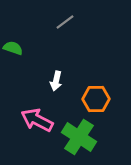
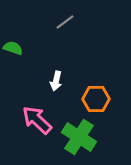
pink arrow: rotated 16 degrees clockwise
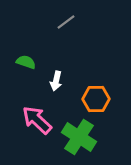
gray line: moved 1 px right
green semicircle: moved 13 px right, 14 px down
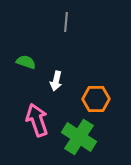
gray line: rotated 48 degrees counterclockwise
pink arrow: rotated 28 degrees clockwise
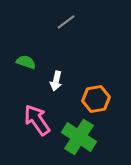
gray line: rotated 48 degrees clockwise
orange hexagon: rotated 8 degrees counterclockwise
pink arrow: rotated 16 degrees counterclockwise
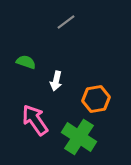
pink arrow: moved 2 px left
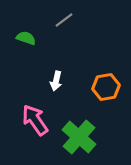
gray line: moved 2 px left, 2 px up
green semicircle: moved 24 px up
orange hexagon: moved 10 px right, 12 px up
green cross: rotated 8 degrees clockwise
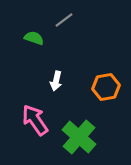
green semicircle: moved 8 px right
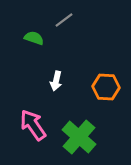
orange hexagon: rotated 12 degrees clockwise
pink arrow: moved 2 px left, 5 px down
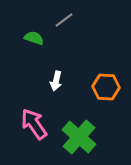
pink arrow: moved 1 px right, 1 px up
